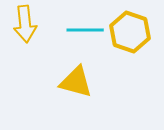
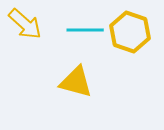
yellow arrow: rotated 42 degrees counterclockwise
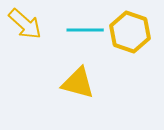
yellow triangle: moved 2 px right, 1 px down
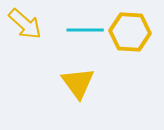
yellow hexagon: rotated 15 degrees counterclockwise
yellow triangle: rotated 39 degrees clockwise
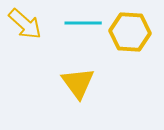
cyan line: moved 2 px left, 7 px up
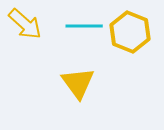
cyan line: moved 1 px right, 3 px down
yellow hexagon: rotated 18 degrees clockwise
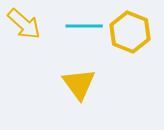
yellow arrow: moved 1 px left
yellow triangle: moved 1 px right, 1 px down
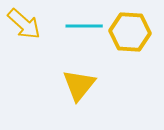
yellow hexagon: rotated 18 degrees counterclockwise
yellow triangle: moved 1 px down; rotated 15 degrees clockwise
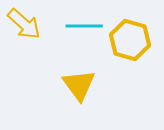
yellow hexagon: moved 8 px down; rotated 12 degrees clockwise
yellow triangle: rotated 15 degrees counterclockwise
